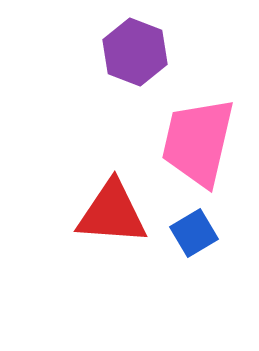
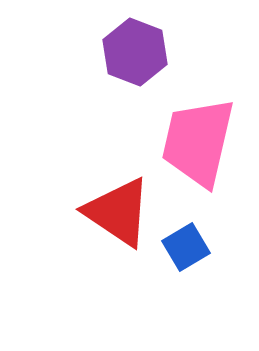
red triangle: moved 6 px right, 1 px up; rotated 30 degrees clockwise
blue square: moved 8 px left, 14 px down
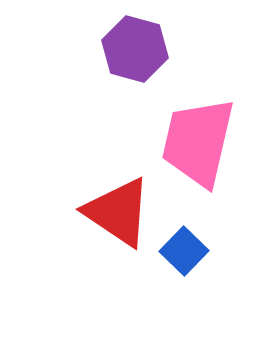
purple hexagon: moved 3 px up; rotated 6 degrees counterclockwise
blue square: moved 2 px left, 4 px down; rotated 15 degrees counterclockwise
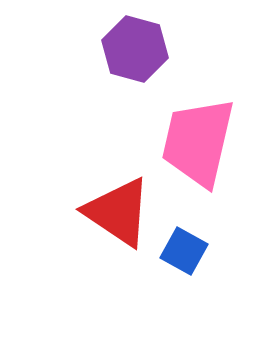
blue square: rotated 15 degrees counterclockwise
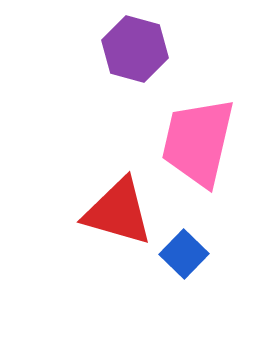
red triangle: rotated 18 degrees counterclockwise
blue square: moved 3 px down; rotated 15 degrees clockwise
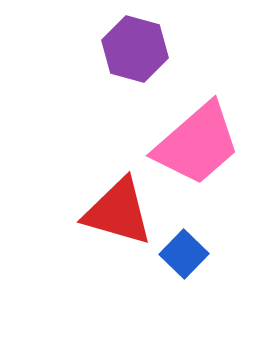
pink trapezoid: moved 1 px left, 2 px down; rotated 144 degrees counterclockwise
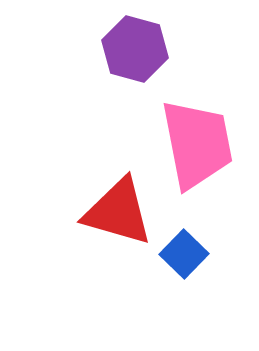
pink trapezoid: rotated 60 degrees counterclockwise
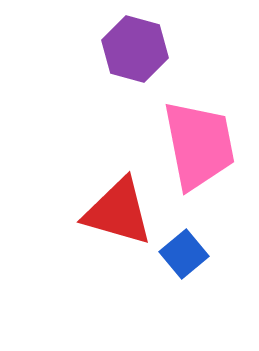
pink trapezoid: moved 2 px right, 1 px down
blue square: rotated 6 degrees clockwise
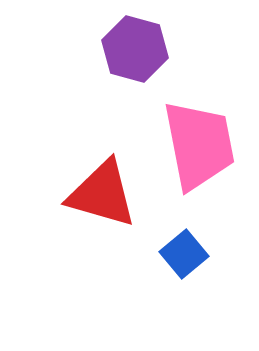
red triangle: moved 16 px left, 18 px up
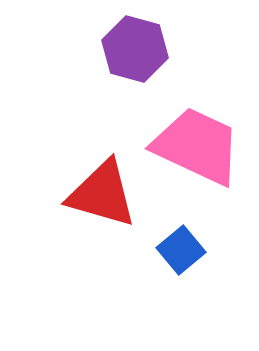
pink trapezoid: moved 2 px left, 1 px down; rotated 54 degrees counterclockwise
blue square: moved 3 px left, 4 px up
